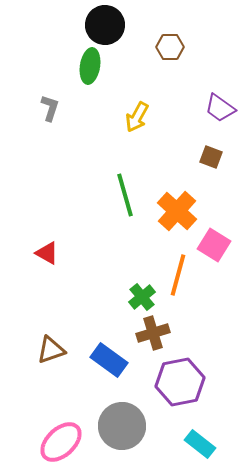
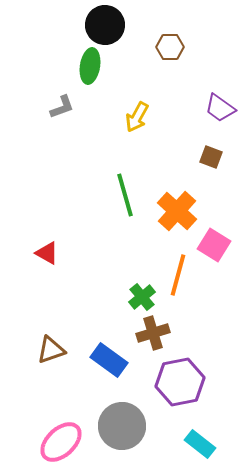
gray L-shape: moved 12 px right, 1 px up; rotated 52 degrees clockwise
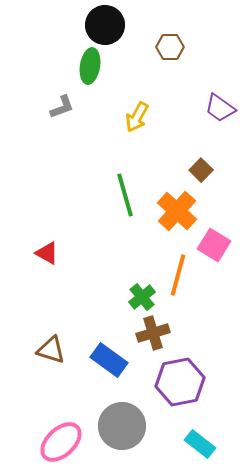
brown square: moved 10 px left, 13 px down; rotated 25 degrees clockwise
brown triangle: rotated 36 degrees clockwise
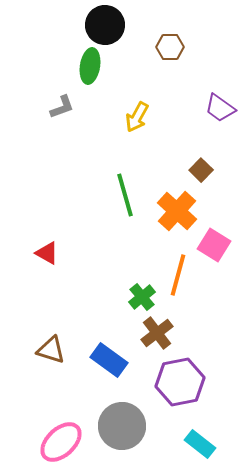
brown cross: moved 4 px right; rotated 20 degrees counterclockwise
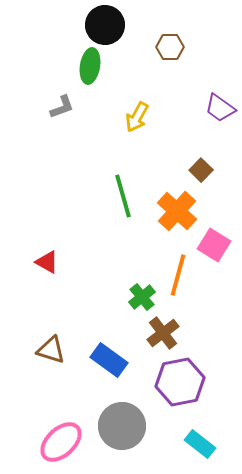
green line: moved 2 px left, 1 px down
red triangle: moved 9 px down
brown cross: moved 6 px right
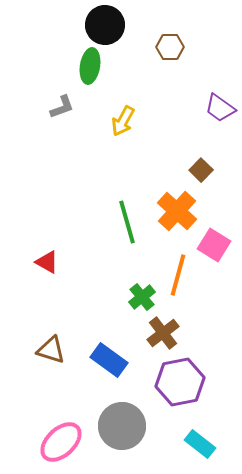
yellow arrow: moved 14 px left, 4 px down
green line: moved 4 px right, 26 px down
